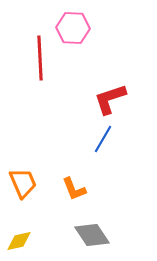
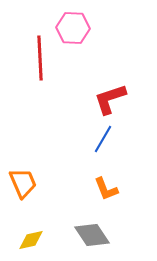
orange L-shape: moved 32 px right
yellow diamond: moved 12 px right, 1 px up
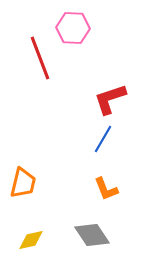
red line: rotated 18 degrees counterclockwise
orange trapezoid: rotated 36 degrees clockwise
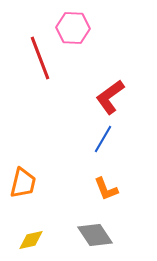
red L-shape: moved 2 px up; rotated 18 degrees counterclockwise
gray diamond: moved 3 px right
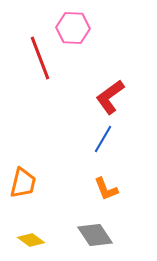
yellow diamond: rotated 48 degrees clockwise
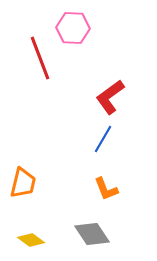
gray diamond: moved 3 px left, 1 px up
